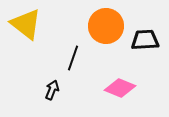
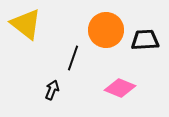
orange circle: moved 4 px down
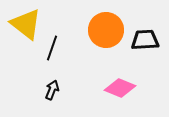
black line: moved 21 px left, 10 px up
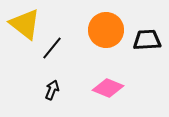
yellow triangle: moved 1 px left
black trapezoid: moved 2 px right
black line: rotated 20 degrees clockwise
pink diamond: moved 12 px left
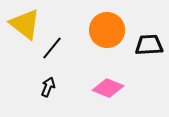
orange circle: moved 1 px right
black trapezoid: moved 2 px right, 5 px down
black arrow: moved 4 px left, 3 px up
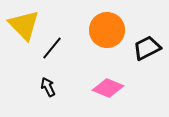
yellow triangle: moved 1 px left, 1 px down; rotated 8 degrees clockwise
black trapezoid: moved 2 px left, 3 px down; rotated 24 degrees counterclockwise
black arrow: rotated 48 degrees counterclockwise
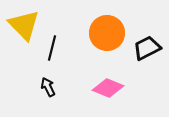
orange circle: moved 3 px down
black line: rotated 25 degrees counterclockwise
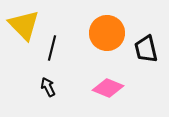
black trapezoid: moved 1 px left, 1 px down; rotated 76 degrees counterclockwise
